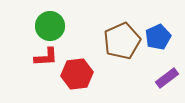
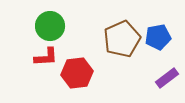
blue pentagon: rotated 15 degrees clockwise
brown pentagon: moved 2 px up
red hexagon: moved 1 px up
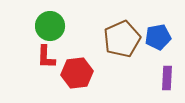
red L-shape: rotated 95 degrees clockwise
purple rectangle: rotated 50 degrees counterclockwise
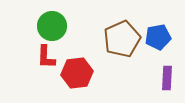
green circle: moved 2 px right
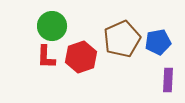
blue pentagon: moved 5 px down
red hexagon: moved 4 px right, 16 px up; rotated 12 degrees counterclockwise
purple rectangle: moved 1 px right, 2 px down
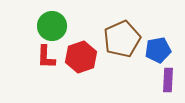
blue pentagon: moved 8 px down
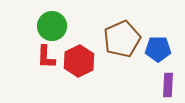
blue pentagon: moved 1 px up; rotated 10 degrees clockwise
red hexagon: moved 2 px left, 4 px down; rotated 8 degrees counterclockwise
purple rectangle: moved 5 px down
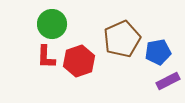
green circle: moved 2 px up
blue pentagon: moved 3 px down; rotated 10 degrees counterclockwise
red hexagon: rotated 8 degrees clockwise
purple rectangle: moved 4 px up; rotated 60 degrees clockwise
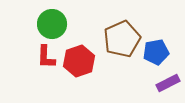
blue pentagon: moved 2 px left
purple rectangle: moved 2 px down
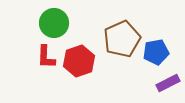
green circle: moved 2 px right, 1 px up
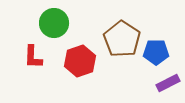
brown pentagon: rotated 15 degrees counterclockwise
blue pentagon: rotated 10 degrees clockwise
red L-shape: moved 13 px left
red hexagon: moved 1 px right
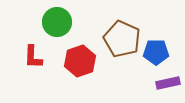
green circle: moved 3 px right, 1 px up
brown pentagon: rotated 9 degrees counterclockwise
purple rectangle: rotated 15 degrees clockwise
